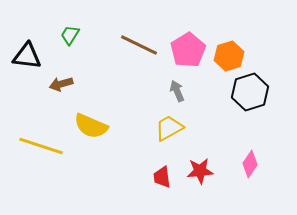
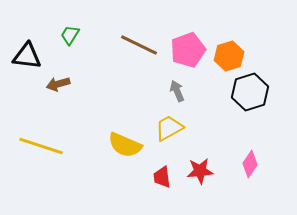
pink pentagon: rotated 12 degrees clockwise
brown arrow: moved 3 px left
yellow semicircle: moved 34 px right, 19 px down
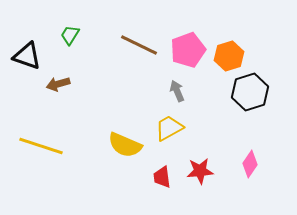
black triangle: rotated 12 degrees clockwise
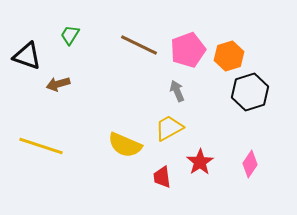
red star: moved 9 px up; rotated 28 degrees counterclockwise
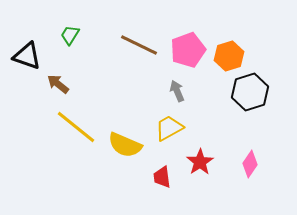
brown arrow: rotated 55 degrees clockwise
yellow line: moved 35 px right, 19 px up; rotated 21 degrees clockwise
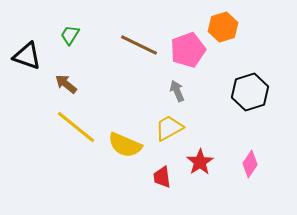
orange hexagon: moved 6 px left, 29 px up
brown arrow: moved 8 px right
